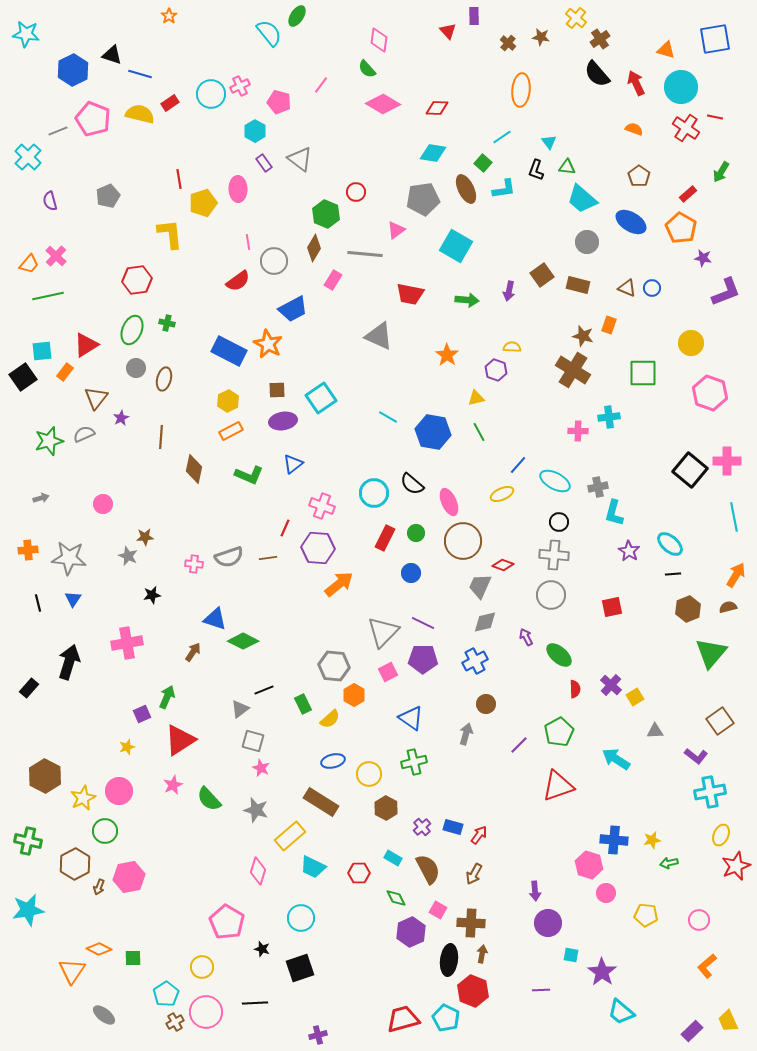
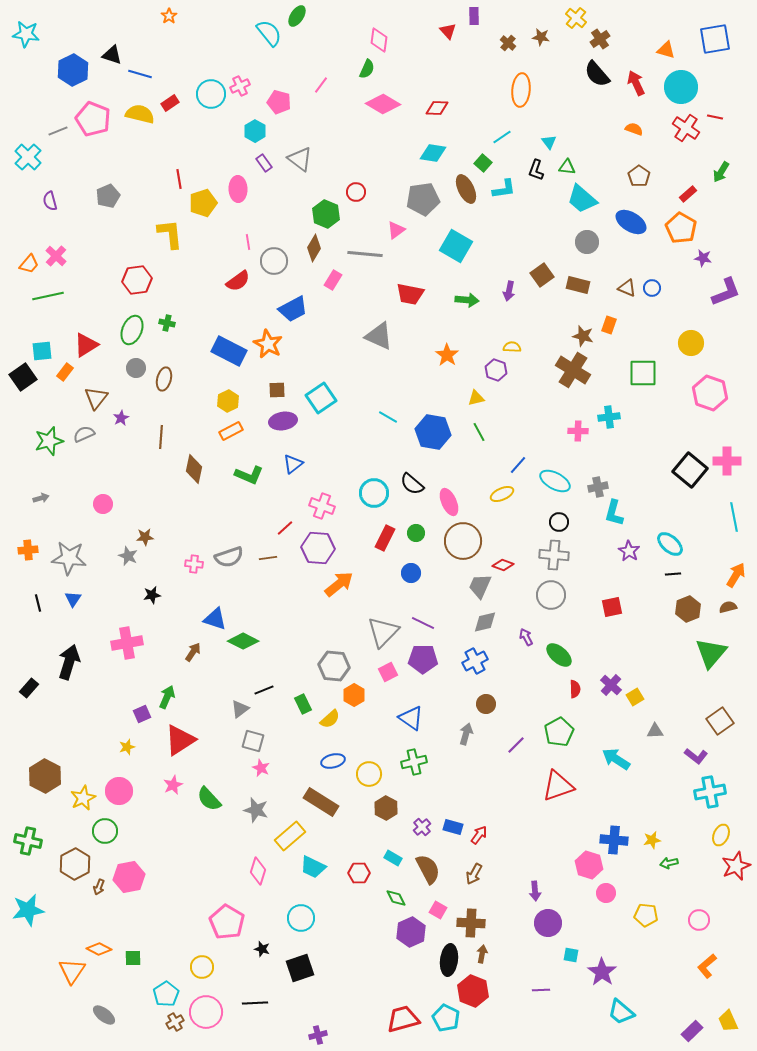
green semicircle at (367, 69): rotated 114 degrees counterclockwise
red line at (285, 528): rotated 24 degrees clockwise
purple line at (519, 745): moved 3 px left
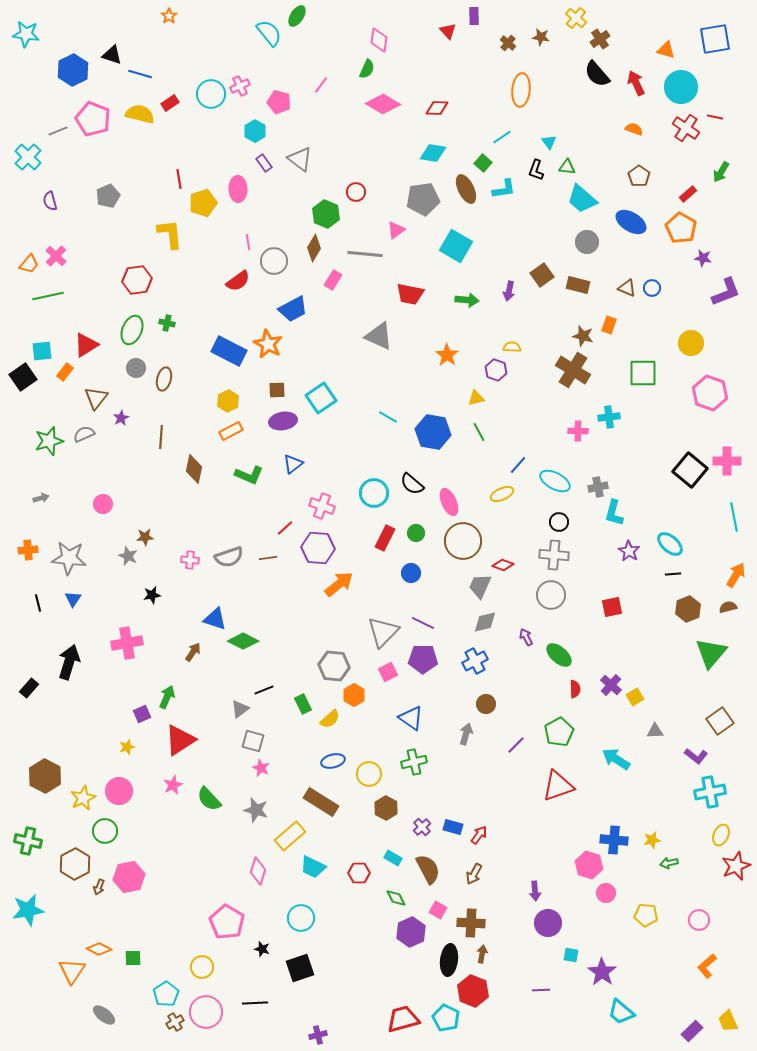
pink cross at (194, 564): moved 4 px left, 4 px up
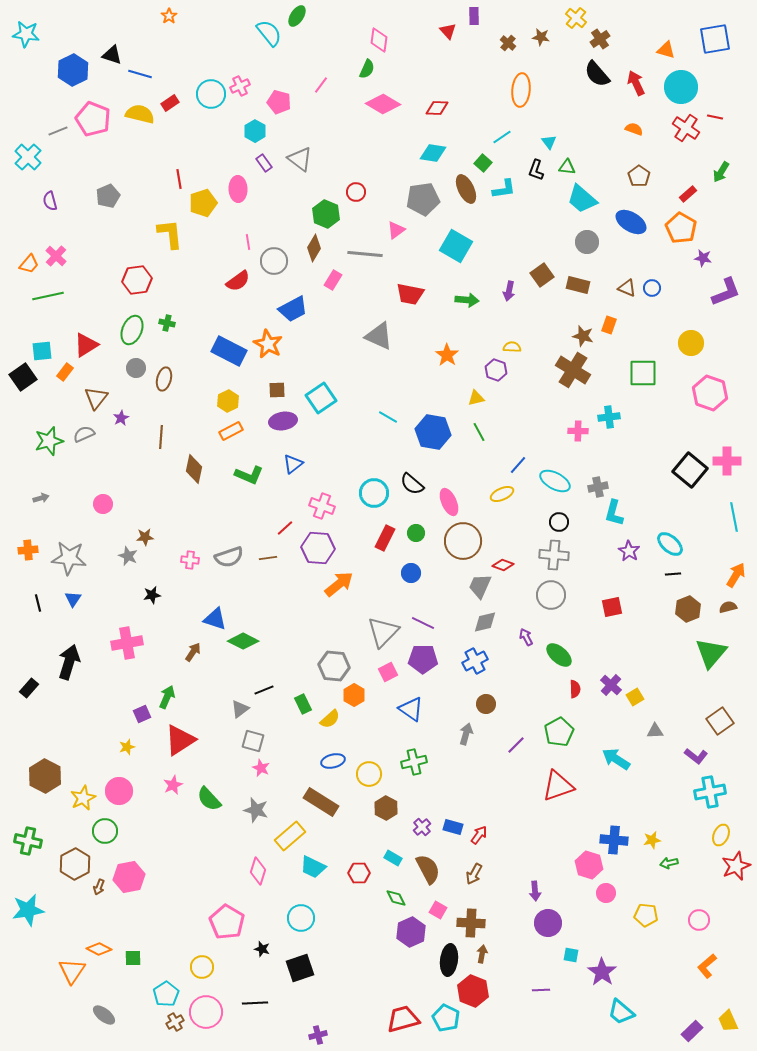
blue triangle at (411, 718): moved 9 px up
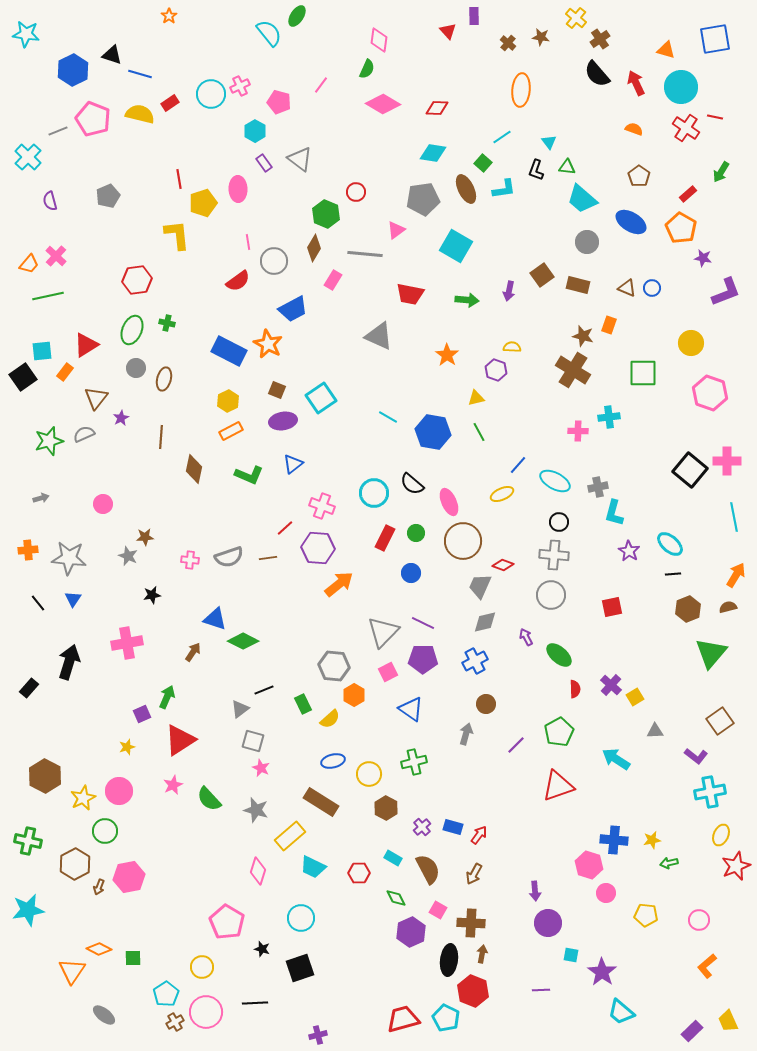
yellow L-shape at (170, 234): moved 7 px right, 1 px down
brown square at (277, 390): rotated 24 degrees clockwise
black line at (38, 603): rotated 24 degrees counterclockwise
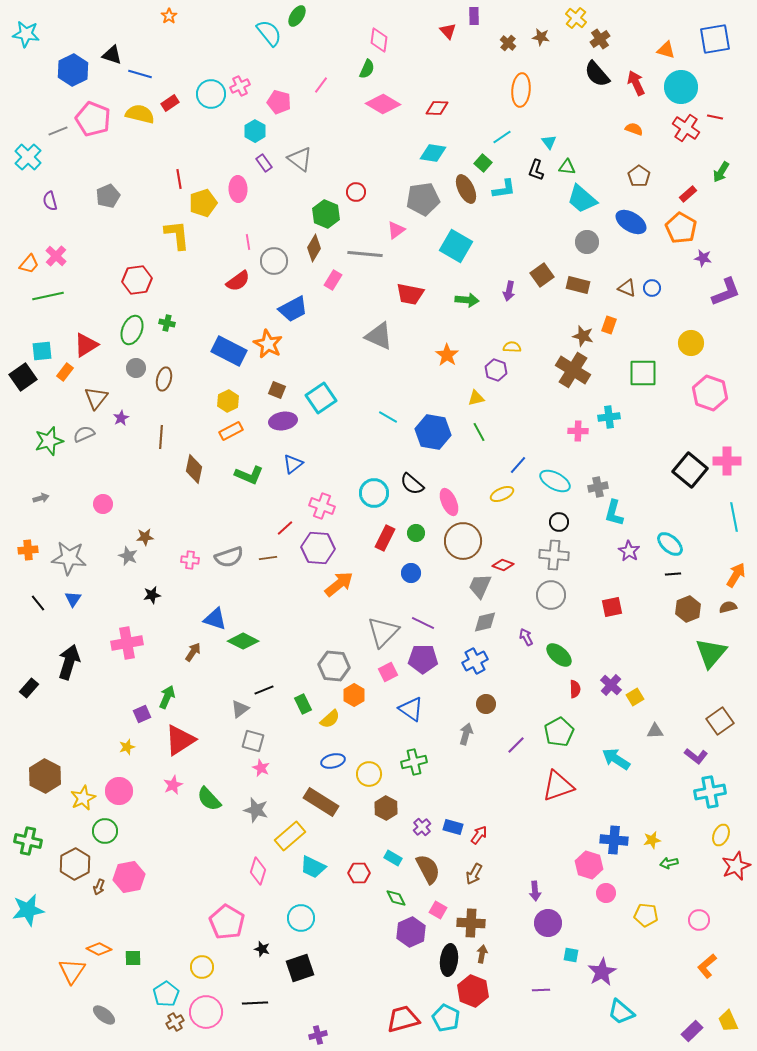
purple star at (602, 972): rotated 8 degrees clockwise
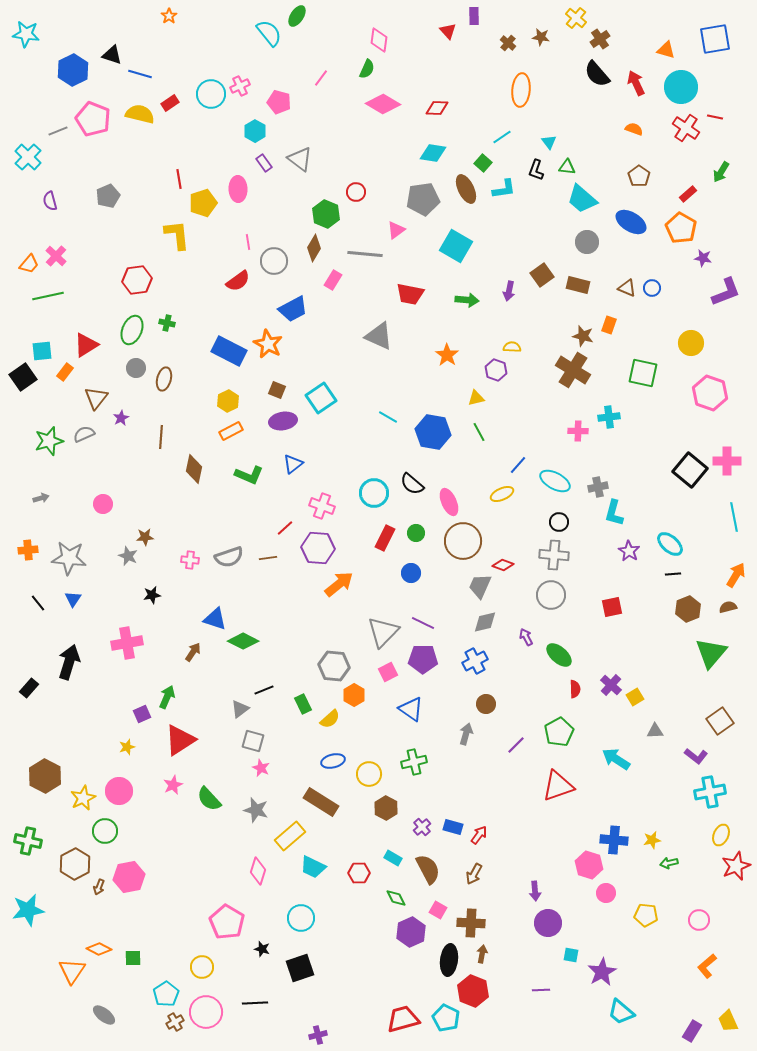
pink line at (321, 85): moved 7 px up
green square at (643, 373): rotated 12 degrees clockwise
purple rectangle at (692, 1031): rotated 15 degrees counterclockwise
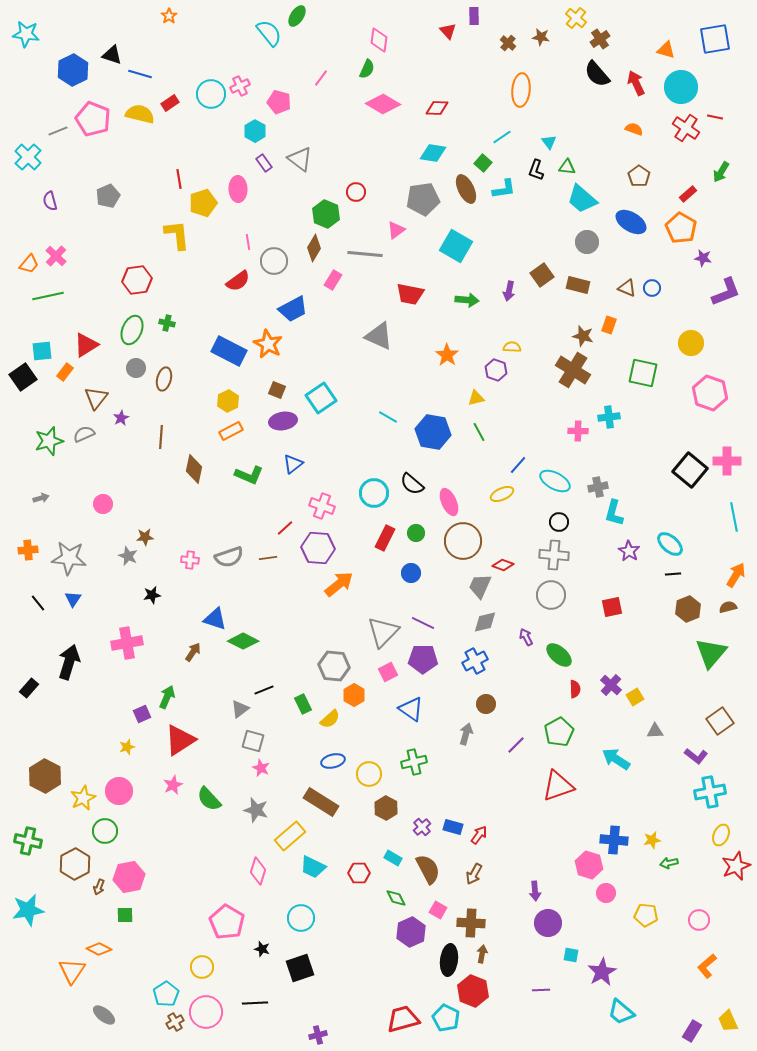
green square at (133, 958): moved 8 px left, 43 px up
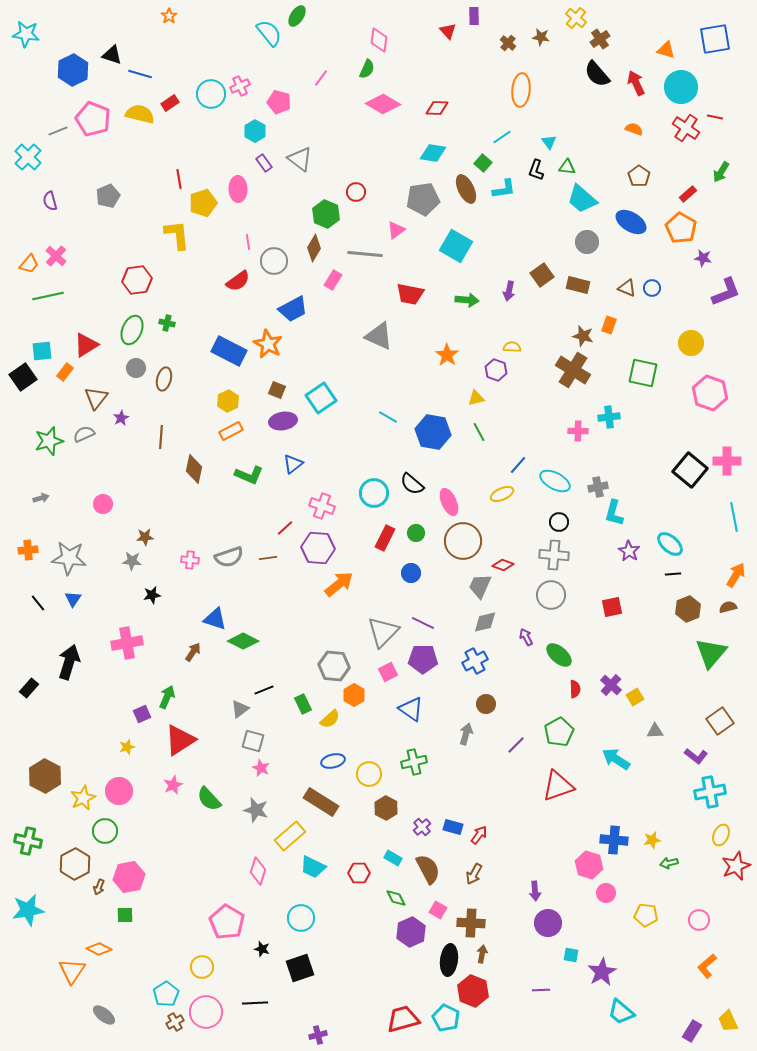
gray star at (128, 556): moved 4 px right, 5 px down; rotated 18 degrees counterclockwise
